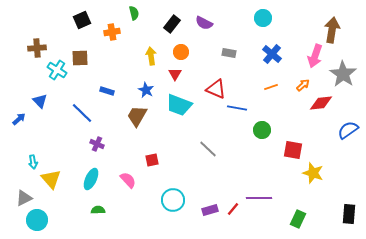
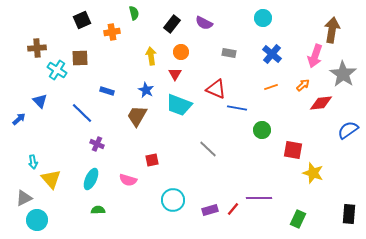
pink semicircle at (128, 180): rotated 150 degrees clockwise
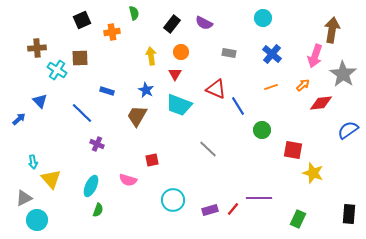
blue line at (237, 108): moved 1 px right, 2 px up; rotated 48 degrees clockwise
cyan ellipse at (91, 179): moved 7 px down
green semicircle at (98, 210): rotated 112 degrees clockwise
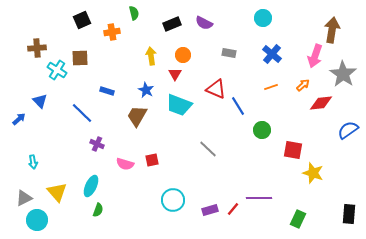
black rectangle at (172, 24): rotated 30 degrees clockwise
orange circle at (181, 52): moved 2 px right, 3 px down
yellow triangle at (51, 179): moved 6 px right, 13 px down
pink semicircle at (128, 180): moved 3 px left, 16 px up
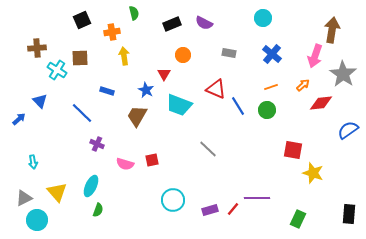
yellow arrow at (151, 56): moved 27 px left
red triangle at (175, 74): moved 11 px left
green circle at (262, 130): moved 5 px right, 20 px up
purple line at (259, 198): moved 2 px left
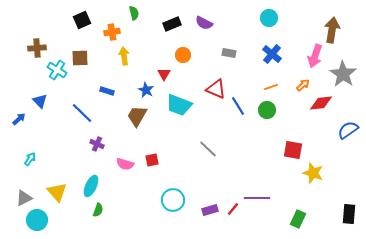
cyan circle at (263, 18): moved 6 px right
cyan arrow at (33, 162): moved 3 px left, 3 px up; rotated 136 degrees counterclockwise
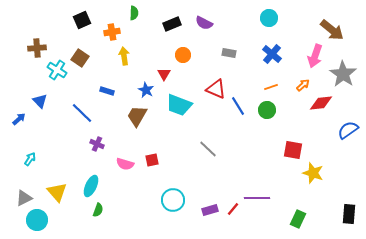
green semicircle at (134, 13): rotated 16 degrees clockwise
brown arrow at (332, 30): rotated 120 degrees clockwise
brown square at (80, 58): rotated 36 degrees clockwise
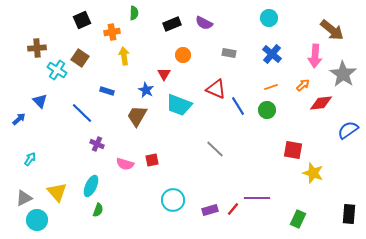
pink arrow at (315, 56): rotated 15 degrees counterclockwise
gray line at (208, 149): moved 7 px right
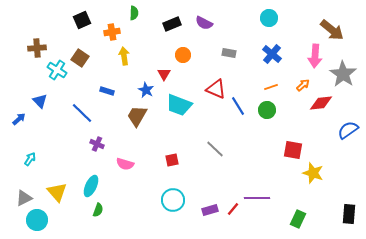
red square at (152, 160): moved 20 px right
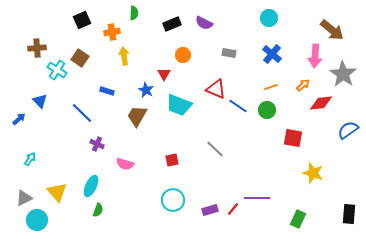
blue line at (238, 106): rotated 24 degrees counterclockwise
red square at (293, 150): moved 12 px up
